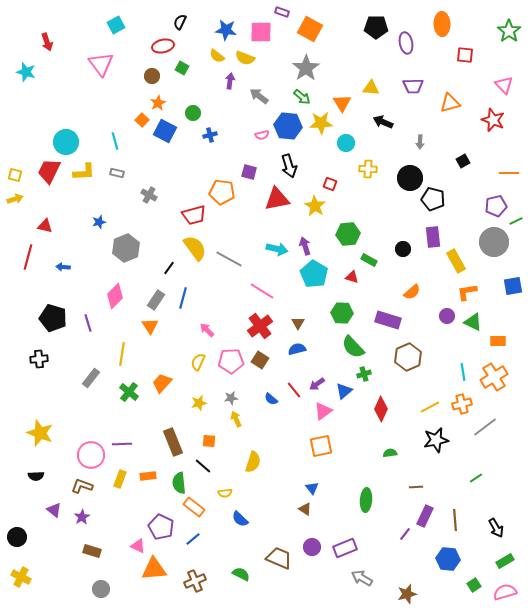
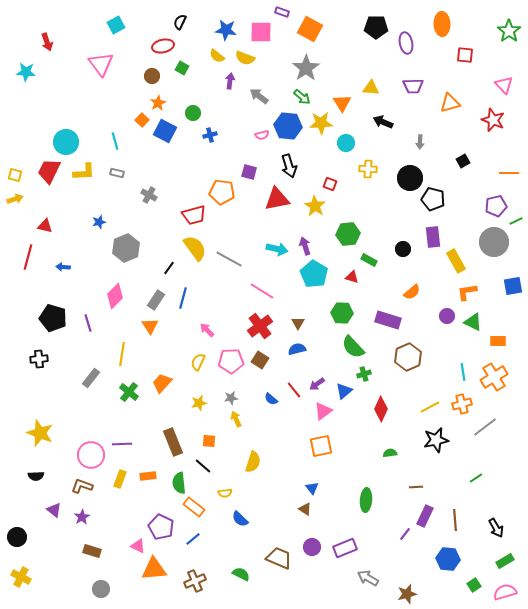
cyan star at (26, 72): rotated 12 degrees counterclockwise
gray arrow at (362, 578): moved 6 px right
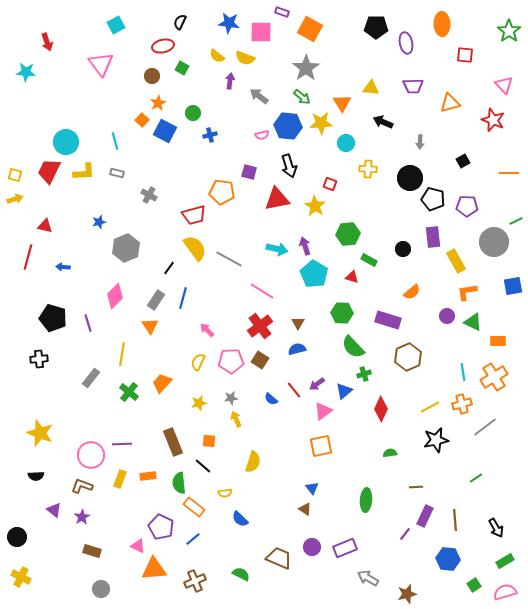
blue star at (226, 30): moved 3 px right, 7 px up
purple pentagon at (496, 206): moved 29 px left; rotated 15 degrees clockwise
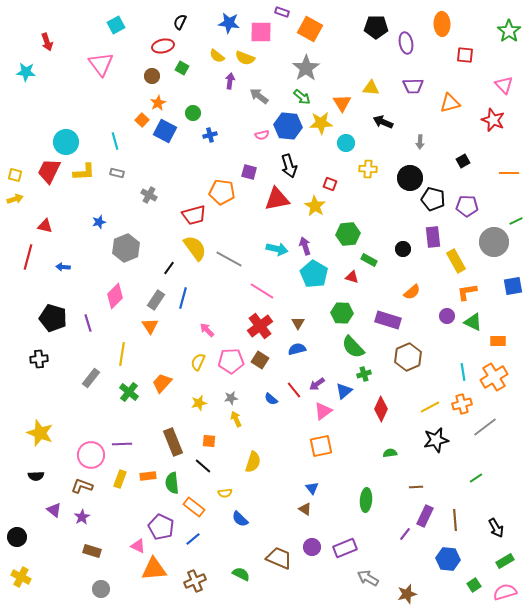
green semicircle at (179, 483): moved 7 px left
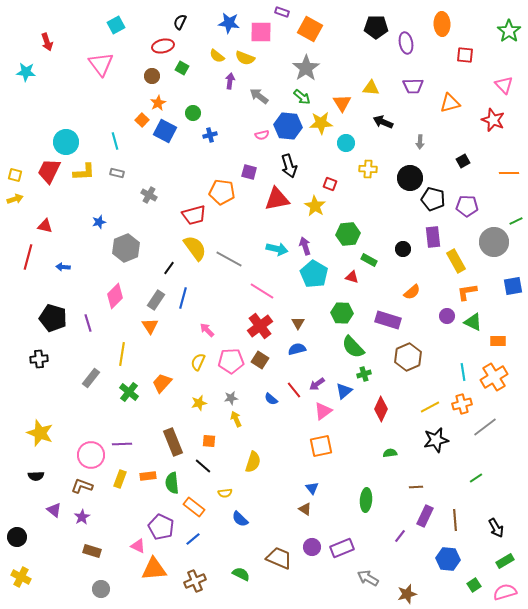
purple line at (405, 534): moved 5 px left, 2 px down
purple rectangle at (345, 548): moved 3 px left
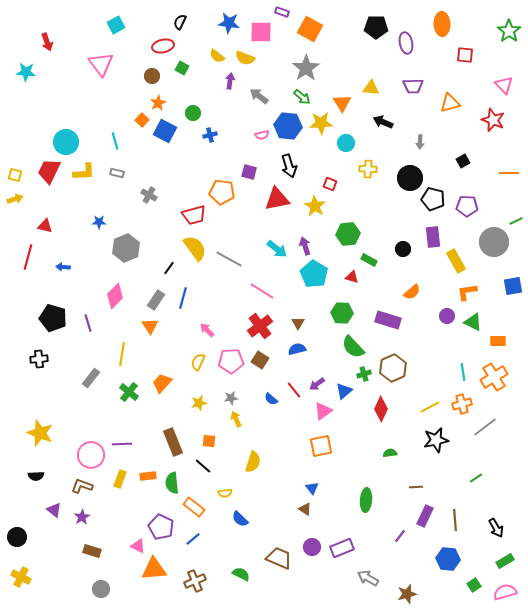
blue star at (99, 222): rotated 16 degrees clockwise
cyan arrow at (277, 249): rotated 25 degrees clockwise
brown hexagon at (408, 357): moved 15 px left, 11 px down
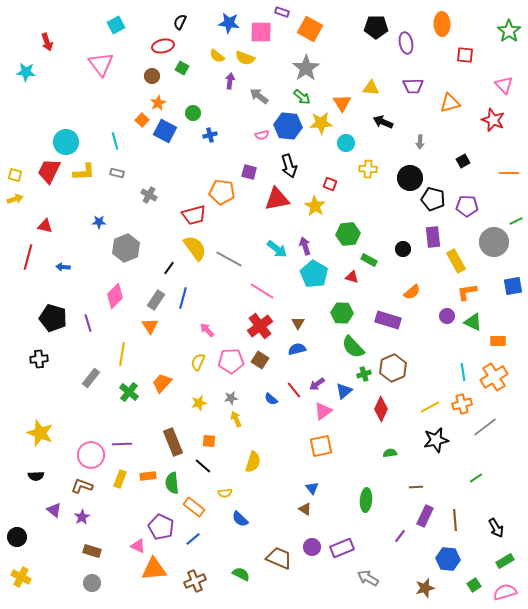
gray circle at (101, 589): moved 9 px left, 6 px up
brown star at (407, 594): moved 18 px right, 6 px up
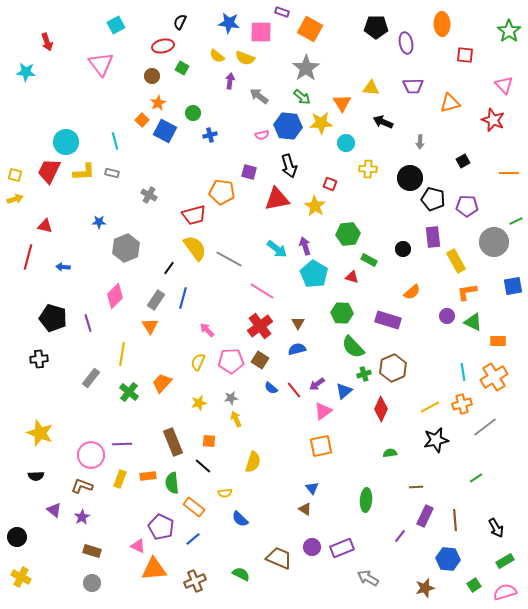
gray rectangle at (117, 173): moved 5 px left
blue semicircle at (271, 399): moved 11 px up
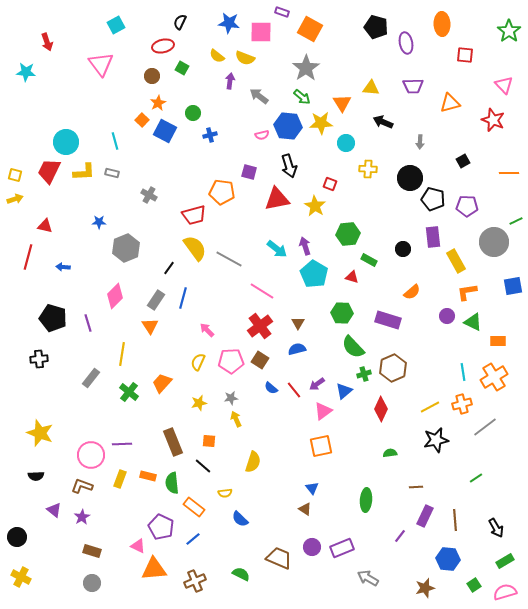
black pentagon at (376, 27): rotated 15 degrees clockwise
orange rectangle at (148, 476): rotated 21 degrees clockwise
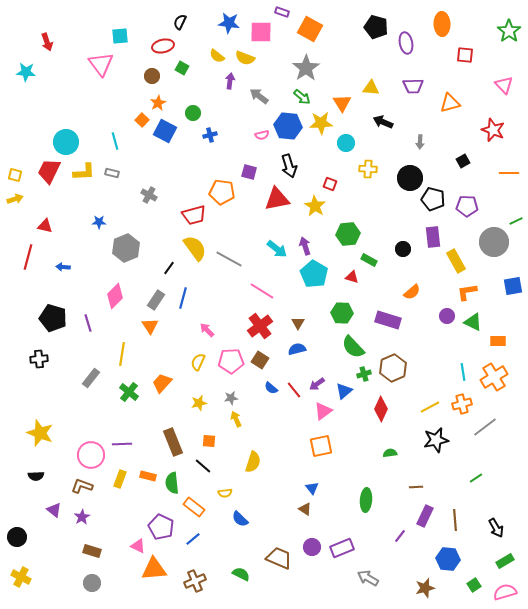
cyan square at (116, 25): moved 4 px right, 11 px down; rotated 24 degrees clockwise
red star at (493, 120): moved 10 px down
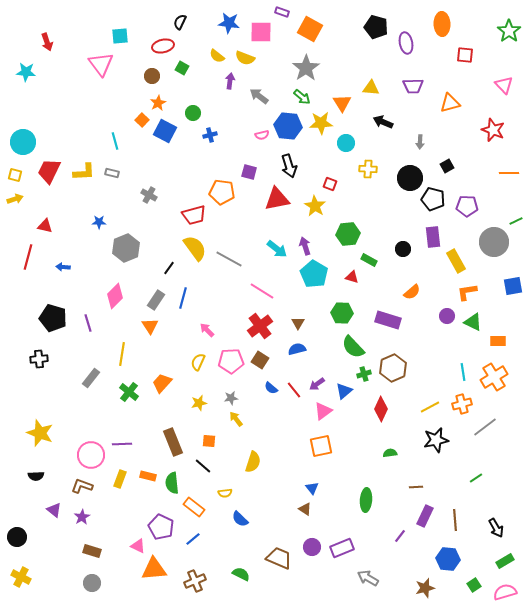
cyan circle at (66, 142): moved 43 px left
black square at (463, 161): moved 16 px left, 5 px down
yellow arrow at (236, 419): rotated 14 degrees counterclockwise
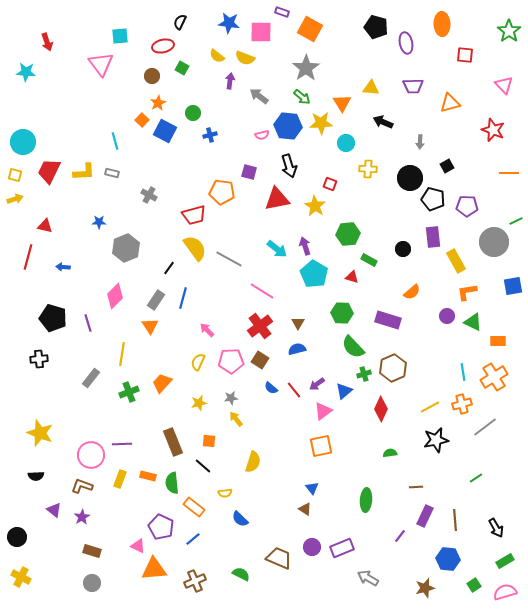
green cross at (129, 392): rotated 30 degrees clockwise
